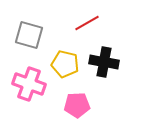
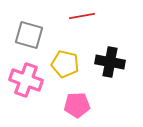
red line: moved 5 px left, 7 px up; rotated 20 degrees clockwise
black cross: moved 6 px right
pink cross: moved 3 px left, 4 px up
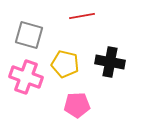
pink cross: moved 3 px up
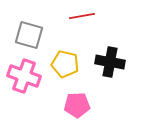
pink cross: moved 2 px left, 1 px up
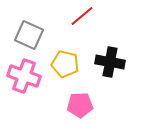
red line: rotated 30 degrees counterclockwise
gray square: rotated 8 degrees clockwise
pink pentagon: moved 3 px right
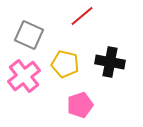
pink cross: rotated 32 degrees clockwise
pink pentagon: rotated 15 degrees counterclockwise
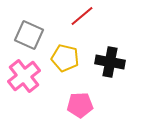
yellow pentagon: moved 6 px up
pink pentagon: rotated 15 degrees clockwise
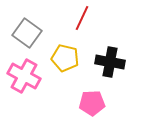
red line: moved 2 px down; rotated 25 degrees counterclockwise
gray square: moved 2 px left, 2 px up; rotated 12 degrees clockwise
pink cross: rotated 24 degrees counterclockwise
pink pentagon: moved 12 px right, 2 px up
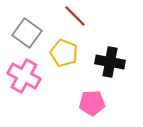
red line: moved 7 px left, 2 px up; rotated 70 degrees counterclockwise
yellow pentagon: moved 1 px left, 5 px up; rotated 8 degrees clockwise
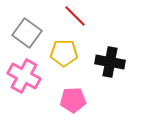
yellow pentagon: rotated 20 degrees counterclockwise
pink pentagon: moved 19 px left, 3 px up
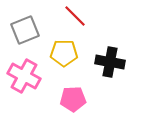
gray square: moved 2 px left, 3 px up; rotated 32 degrees clockwise
pink pentagon: moved 1 px up
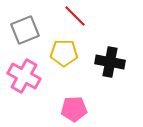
pink pentagon: moved 1 px right, 10 px down
